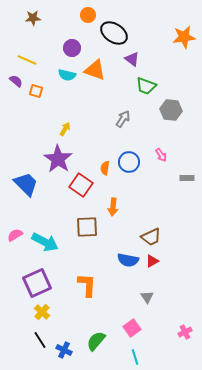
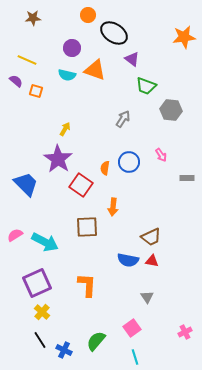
red triangle: rotated 40 degrees clockwise
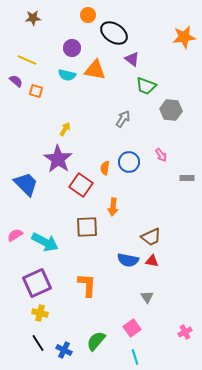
orange triangle: rotated 10 degrees counterclockwise
yellow cross: moved 2 px left, 1 px down; rotated 28 degrees counterclockwise
black line: moved 2 px left, 3 px down
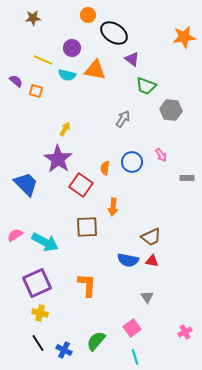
yellow line: moved 16 px right
blue circle: moved 3 px right
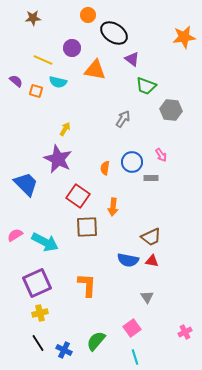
cyan semicircle: moved 9 px left, 7 px down
purple star: rotated 8 degrees counterclockwise
gray rectangle: moved 36 px left
red square: moved 3 px left, 11 px down
yellow cross: rotated 28 degrees counterclockwise
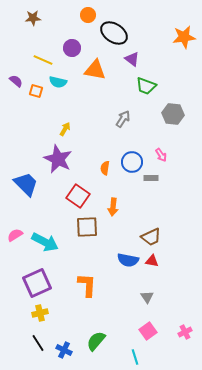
gray hexagon: moved 2 px right, 4 px down
pink square: moved 16 px right, 3 px down
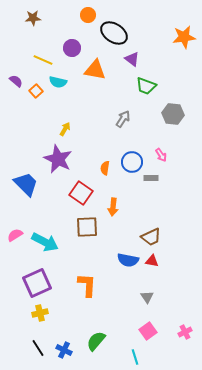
orange square: rotated 32 degrees clockwise
red square: moved 3 px right, 3 px up
black line: moved 5 px down
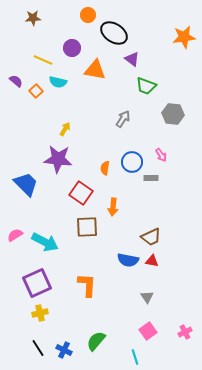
purple star: rotated 20 degrees counterclockwise
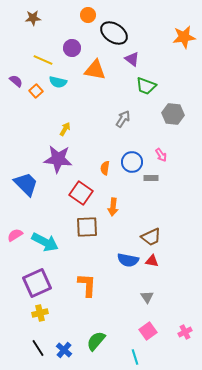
blue cross: rotated 14 degrees clockwise
